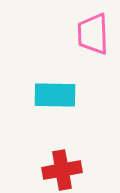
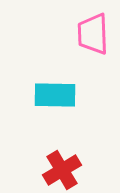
red cross: rotated 21 degrees counterclockwise
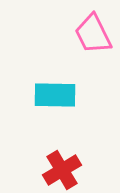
pink trapezoid: rotated 24 degrees counterclockwise
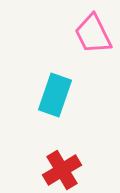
cyan rectangle: rotated 72 degrees counterclockwise
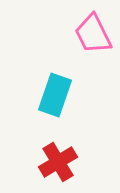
red cross: moved 4 px left, 8 px up
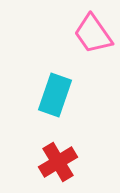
pink trapezoid: rotated 9 degrees counterclockwise
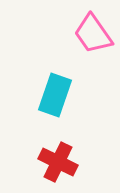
red cross: rotated 33 degrees counterclockwise
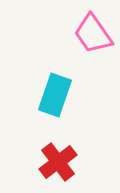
red cross: rotated 27 degrees clockwise
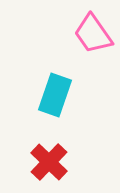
red cross: moved 9 px left; rotated 9 degrees counterclockwise
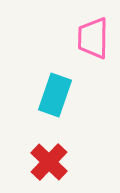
pink trapezoid: moved 4 px down; rotated 36 degrees clockwise
